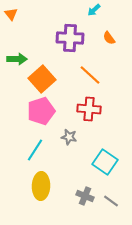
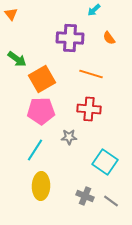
green arrow: rotated 36 degrees clockwise
orange line: moved 1 px right, 1 px up; rotated 25 degrees counterclockwise
orange square: rotated 12 degrees clockwise
pink pentagon: rotated 16 degrees clockwise
gray star: rotated 14 degrees counterclockwise
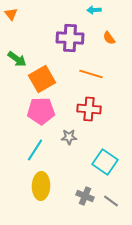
cyan arrow: rotated 40 degrees clockwise
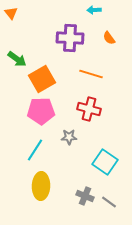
orange triangle: moved 1 px up
red cross: rotated 10 degrees clockwise
gray line: moved 2 px left, 1 px down
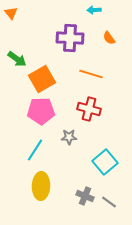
cyan square: rotated 15 degrees clockwise
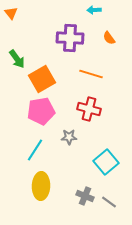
green arrow: rotated 18 degrees clockwise
pink pentagon: rotated 8 degrees counterclockwise
cyan square: moved 1 px right
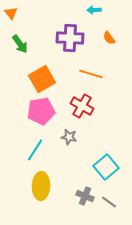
green arrow: moved 3 px right, 15 px up
red cross: moved 7 px left, 3 px up; rotated 15 degrees clockwise
gray star: rotated 14 degrees clockwise
cyan square: moved 5 px down
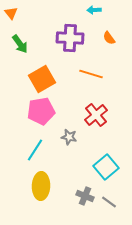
red cross: moved 14 px right, 9 px down; rotated 20 degrees clockwise
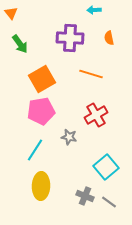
orange semicircle: rotated 24 degrees clockwise
red cross: rotated 10 degrees clockwise
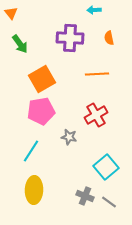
orange line: moved 6 px right; rotated 20 degrees counterclockwise
cyan line: moved 4 px left, 1 px down
yellow ellipse: moved 7 px left, 4 px down
